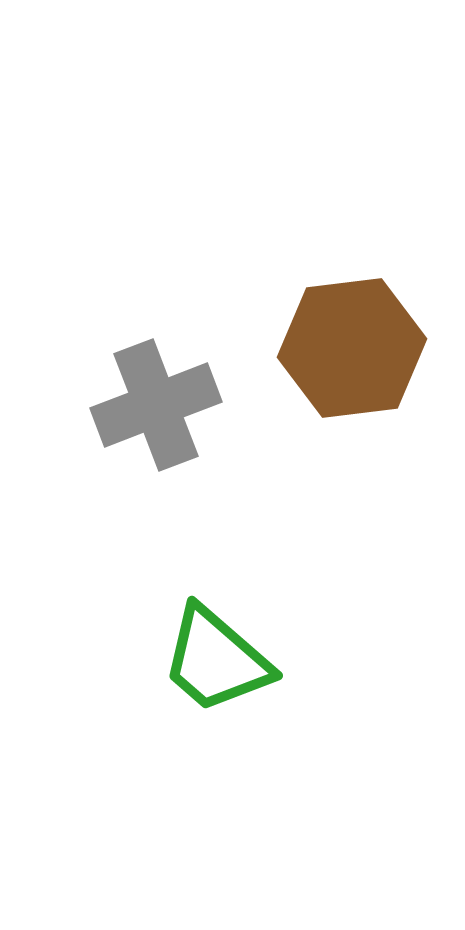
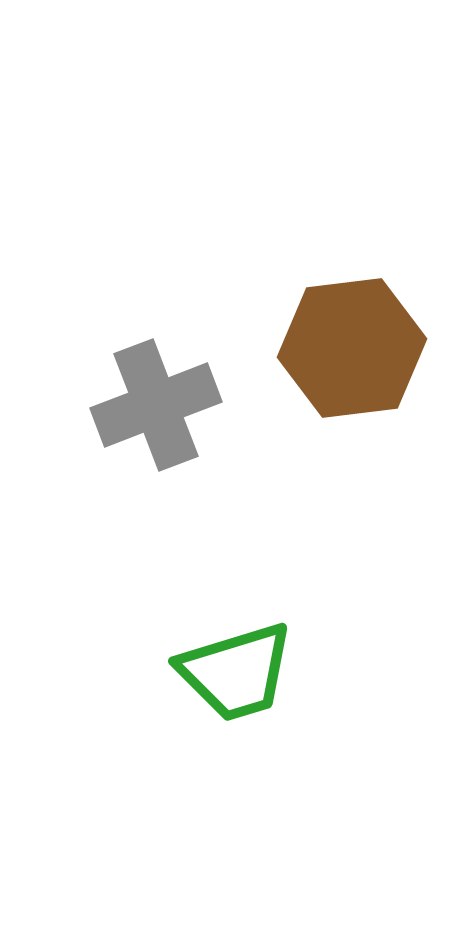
green trapezoid: moved 20 px right, 12 px down; rotated 58 degrees counterclockwise
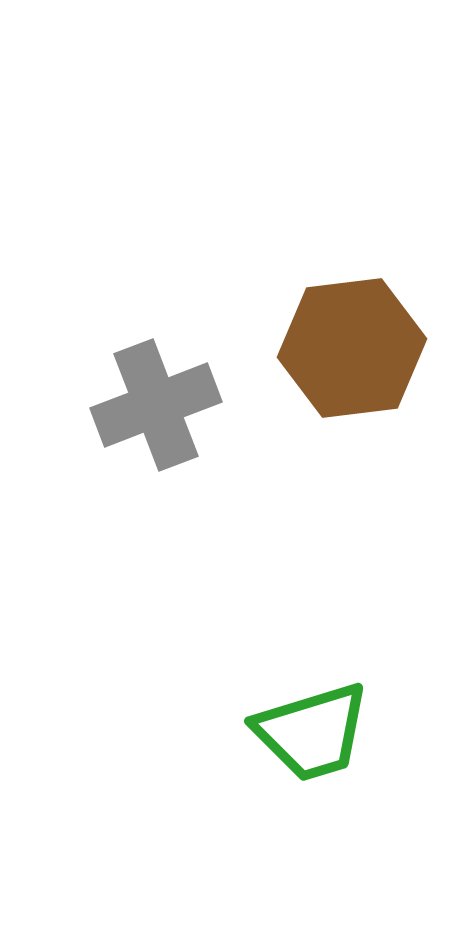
green trapezoid: moved 76 px right, 60 px down
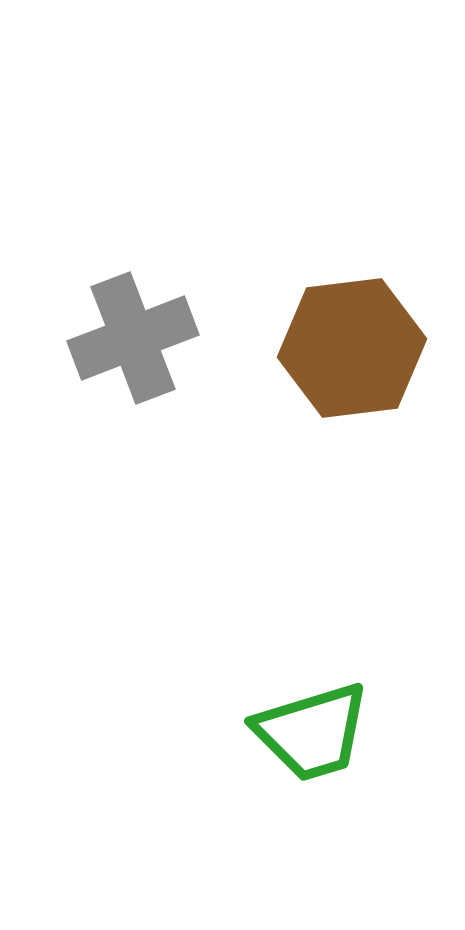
gray cross: moved 23 px left, 67 px up
